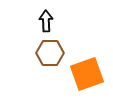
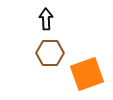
black arrow: moved 2 px up
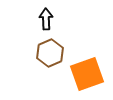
brown hexagon: rotated 24 degrees counterclockwise
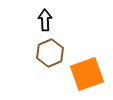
black arrow: moved 1 px left, 1 px down
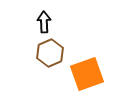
black arrow: moved 1 px left, 2 px down
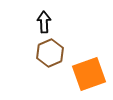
orange square: moved 2 px right
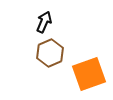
black arrow: rotated 25 degrees clockwise
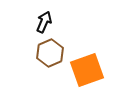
orange square: moved 2 px left, 4 px up
